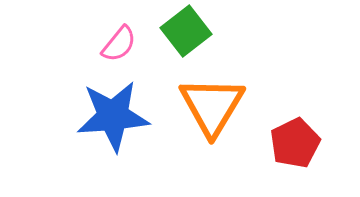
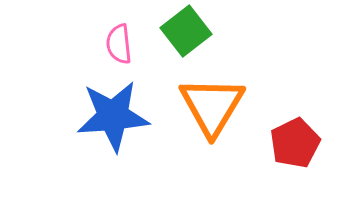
pink semicircle: rotated 135 degrees clockwise
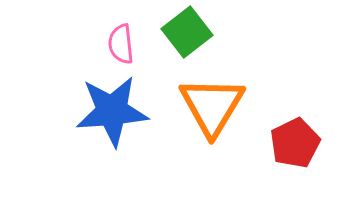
green square: moved 1 px right, 1 px down
pink semicircle: moved 2 px right
blue star: moved 1 px left, 5 px up
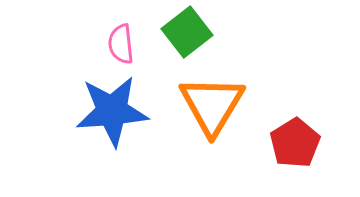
orange triangle: moved 1 px up
red pentagon: rotated 6 degrees counterclockwise
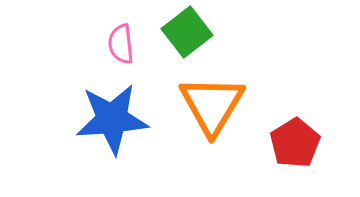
blue star: moved 8 px down
